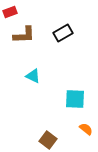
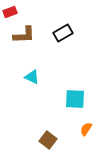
cyan triangle: moved 1 px left, 1 px down
orange semicircle: rotated 96 degrees counterclockwise
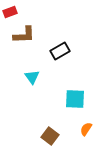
black rectangle: moved 3 px left, 18 px down
cyan triangle: rotated 28 degrees clockwise
brown square: moved 2 px right, 4 px up
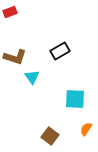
brown L-shape: moved 9 px left, 22 px down; rotated 20 degrees clockwise
